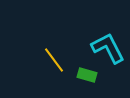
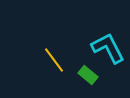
green rectangle: moved 1 px right; rotated 24 degrees clockwise
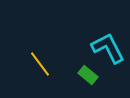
yellow line: moved 14 px left, 4 px down
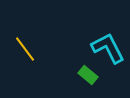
yellow line: moved 15 px left, 15 px up
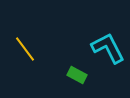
green rectangle: moved 11 px left; rotated 12 degrees counterclockwise
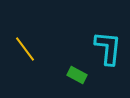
cyan L-shape: rotated 33 degrees clockwise
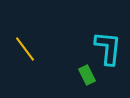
green rectangle: moved 10 px right; rotated 36 degrees clockwise
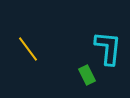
yellow line: moved 3 px right
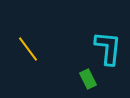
green rectangle: moved 1 px right, 4 px down
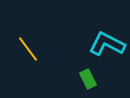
cyan L-shape: moved 1 px left, 4 px up; rotated 69 degrees counterclockwise
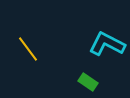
green rectangle: moved 3 px down; rotated 30 degrees counterclockwise
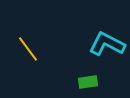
green rectangle: rotated 42 degrees counterclockwise
